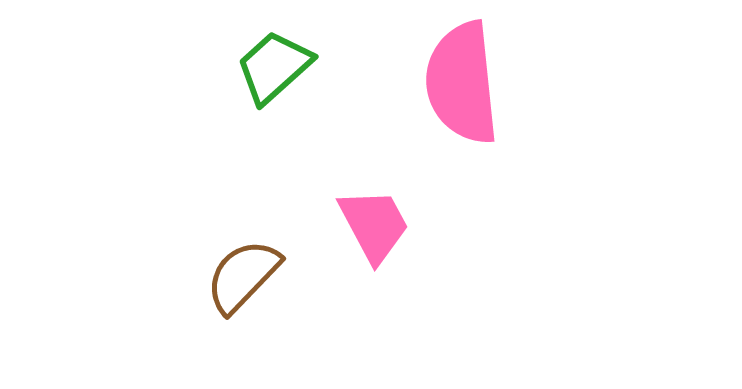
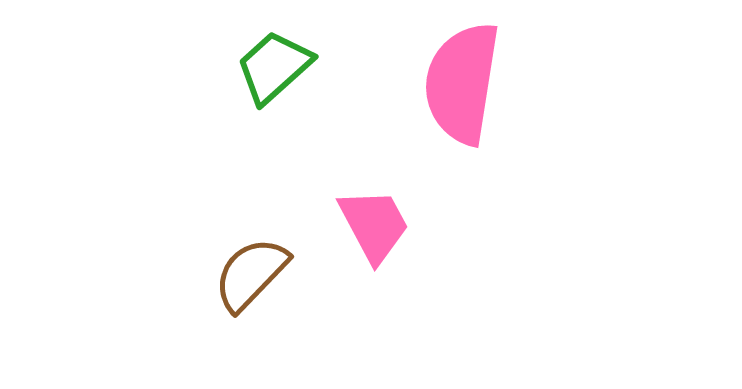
pink semicircle: rotated 15 degrees clockwise
brown semicircle: moved 8 px right, 2 px up
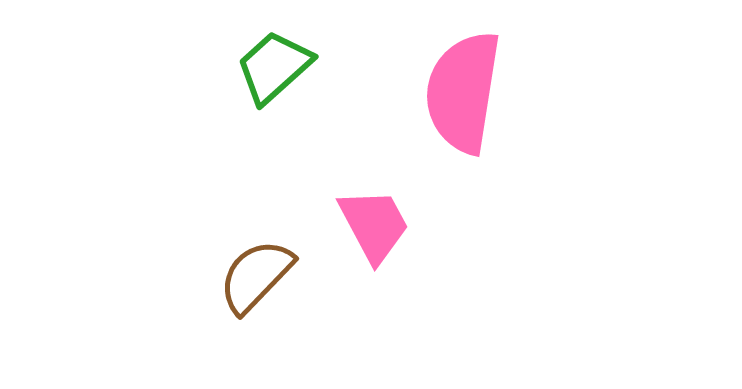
pink semicircle: moved 1 px right, 9 px down
brown semicircle: moved 5 px right, 2 px down
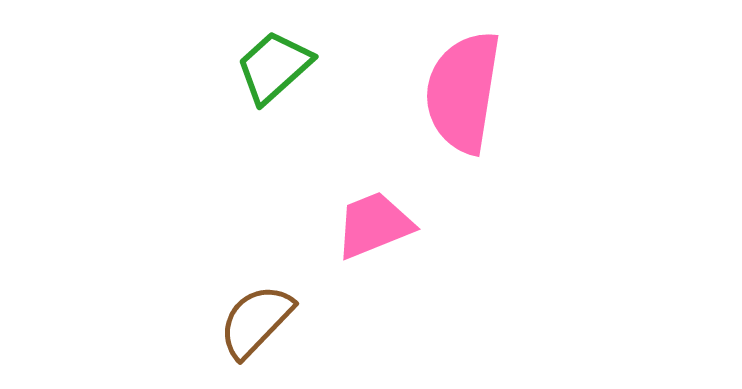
pink trapezoid: rotated 84 degrees counterclockwise
brown semicircle: moved 45 px down
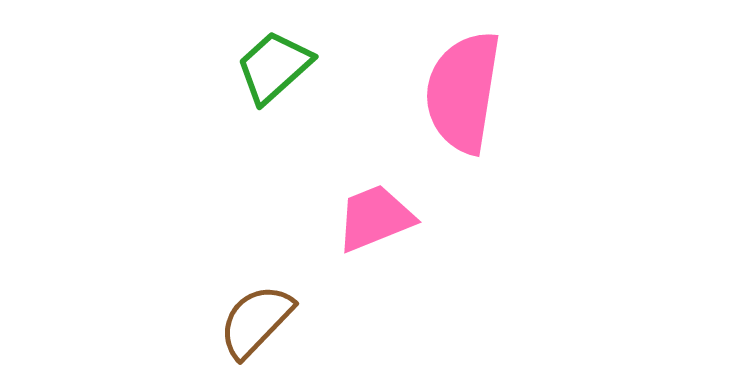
pink trapezoid: moved 1 px right, 7 px up
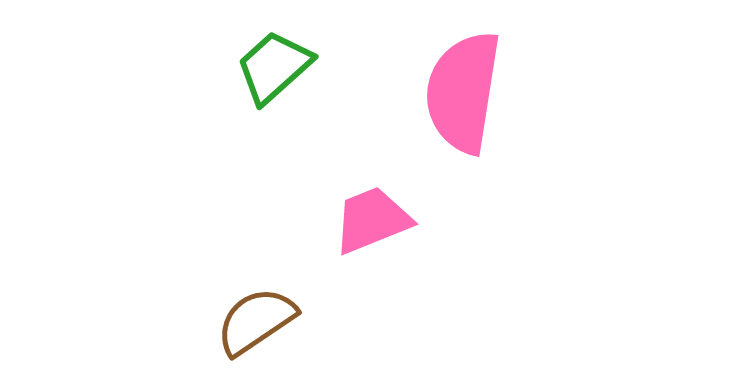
pink trapezoid: moved 3 px left, 2 px down
brown semicircle: rotated 12 degrees clockwise
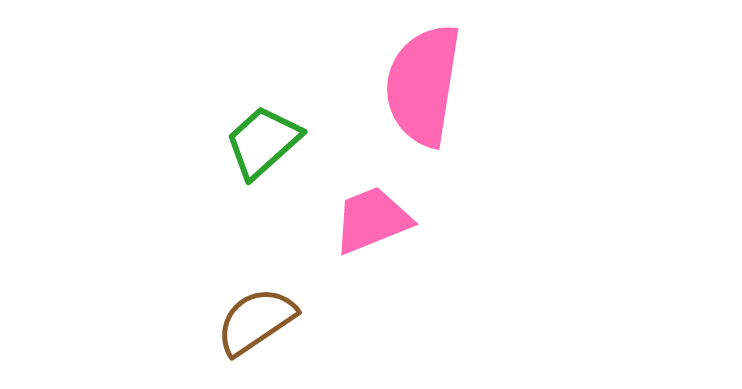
green trapezoid: moved 11 px left, 75 px down
pink semicircle: moved 40 px left, 7 px up
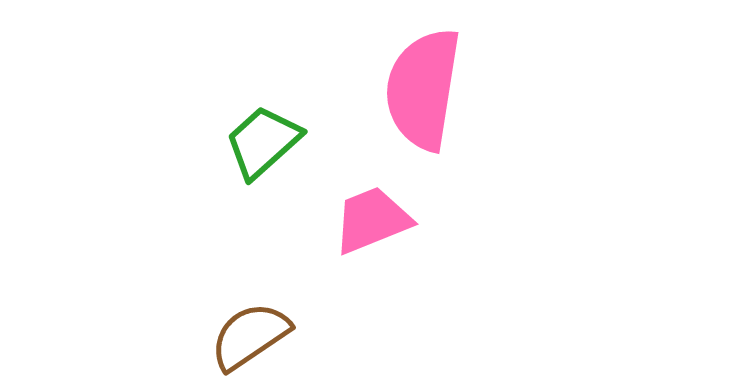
pink semicircle: moved 4 px down
brown semicircle: moved 6 px left, 15 px down
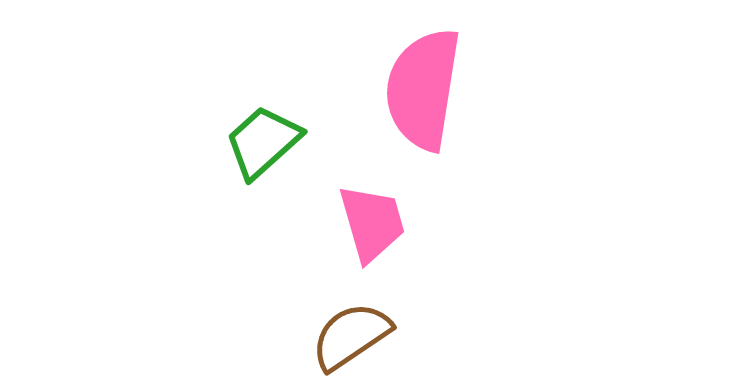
pink trapezoid: moved 3 px down; rotated 96 degrees clockwise
brown semicircle: moved 101 px right
